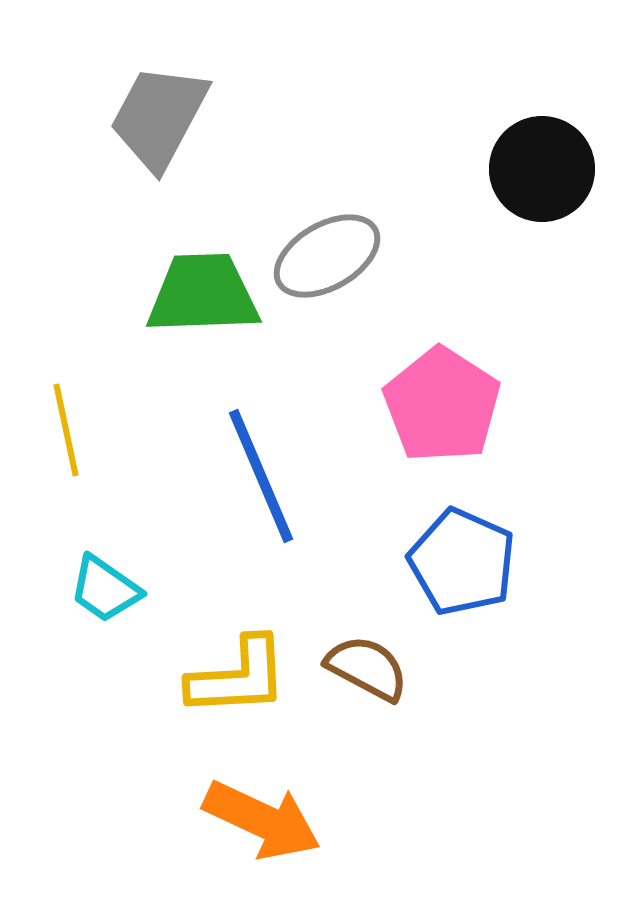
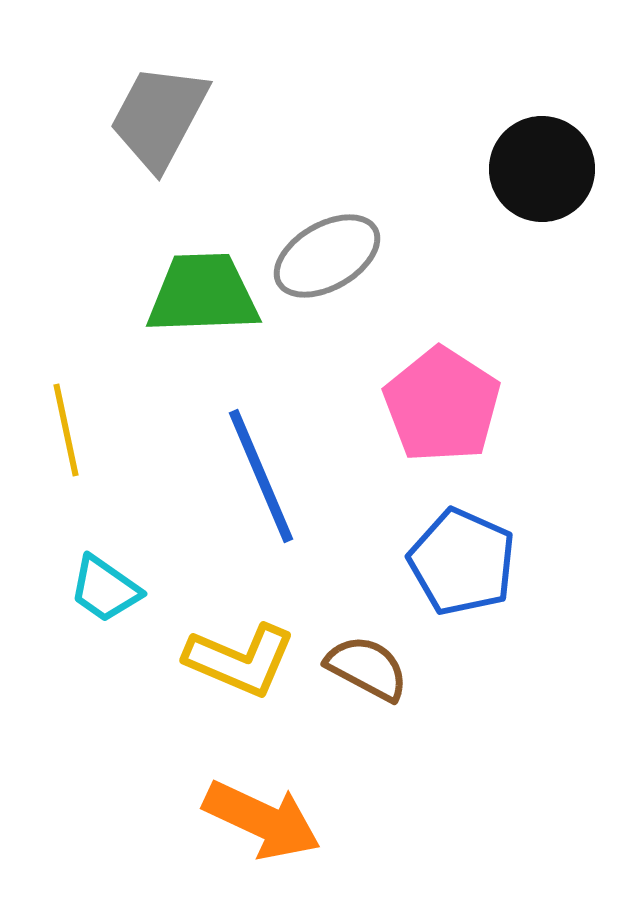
yellow L-shape: moved 2 px right, 17 px up; rotated 26 degrees clockwise
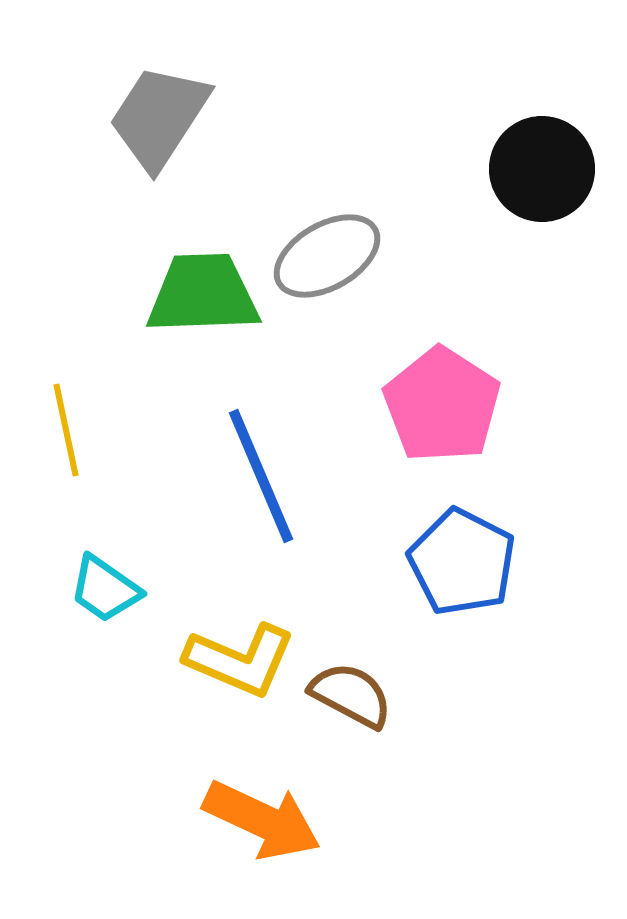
gray trapezoid: rotated 5 degrees clockwise
blue pentagon: rotated 3 degrees clockwise
brown semicircle: moved 16 px left, 27 px down
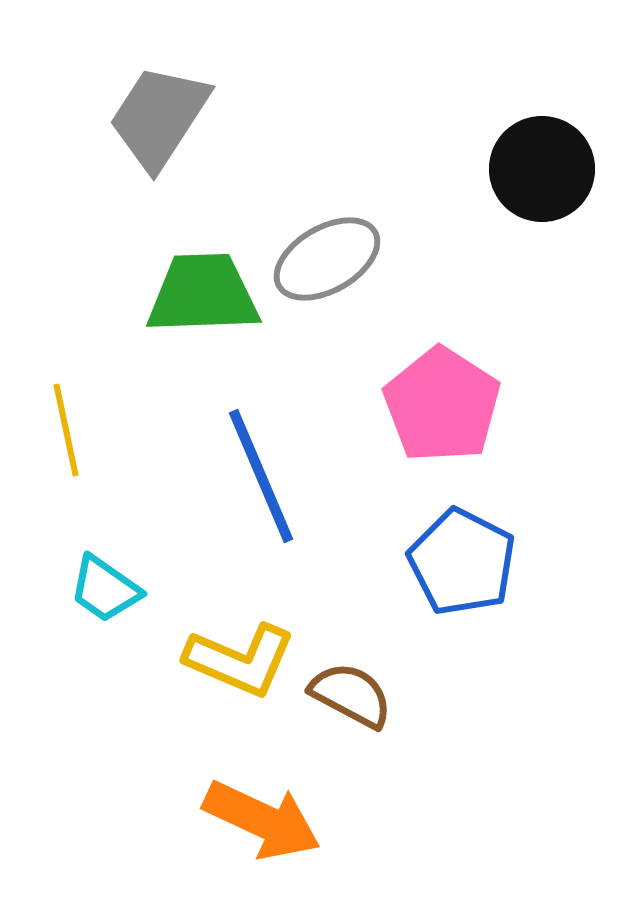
gray ellipse: moved 3 px down
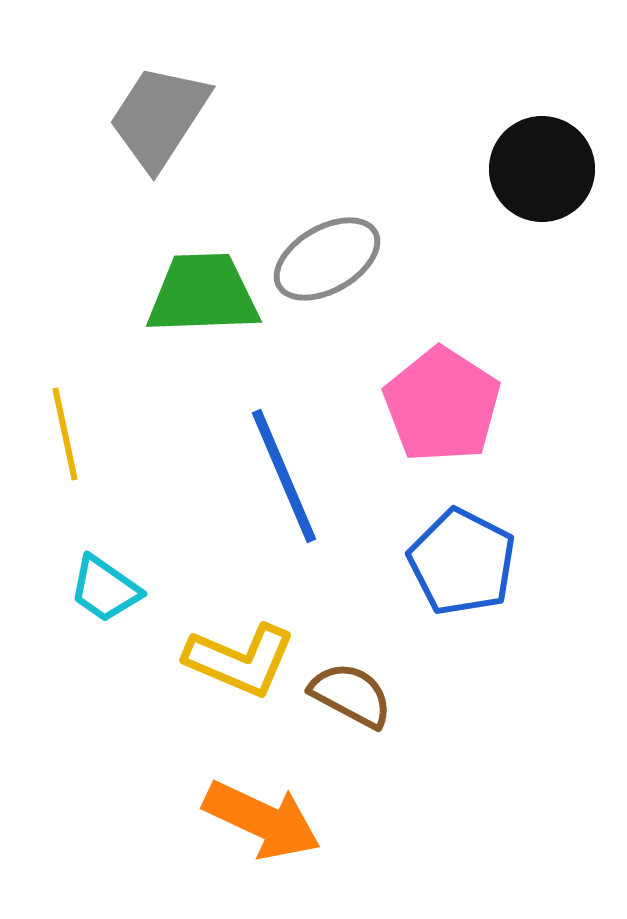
yellow line: moved 1 px left, 4 px down
blue line: moved 23 px right
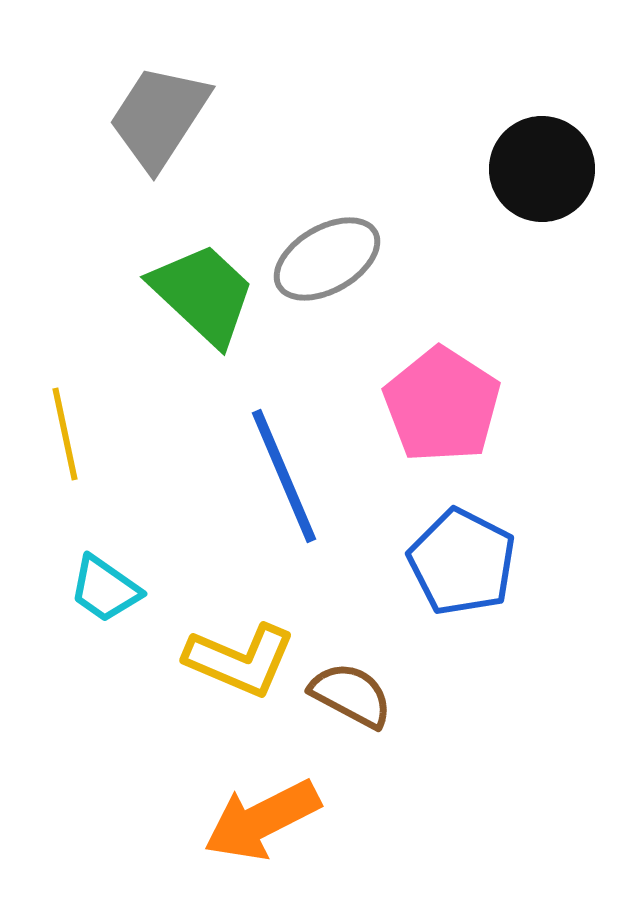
green trapezoid: rotated 45 degrees clockwise
orange arrow: rotated 128 degrees clockwise
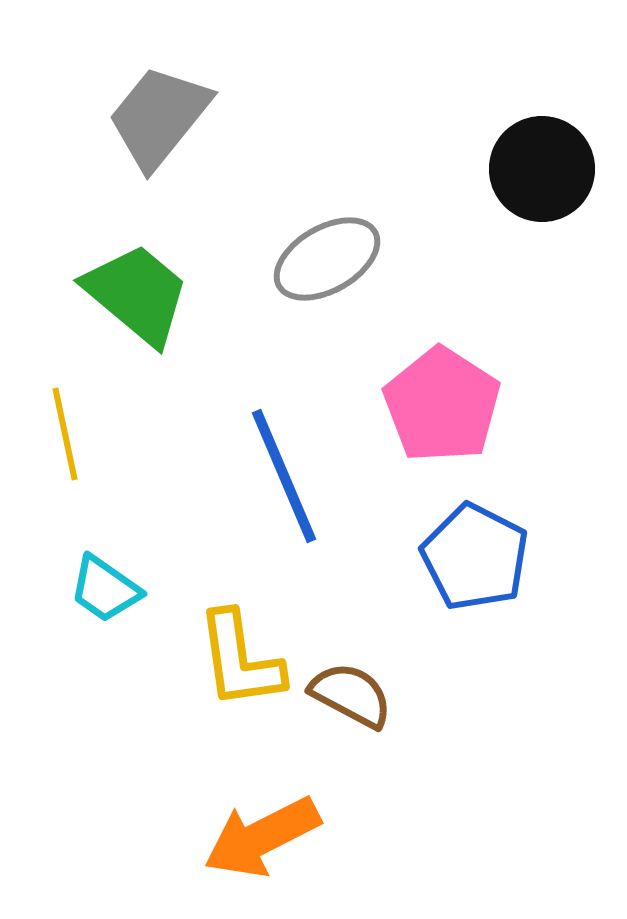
gray trapezoid: rotated 6 degrees clockwise
green trapezoid: moved 66 px left; rotated 3 degrees counterclockwise
blue pentagon: moved 13 px right, 5 px up
yellow L-shape: rotated 59 degrees clockwise
orange arrow: moved 17 px down
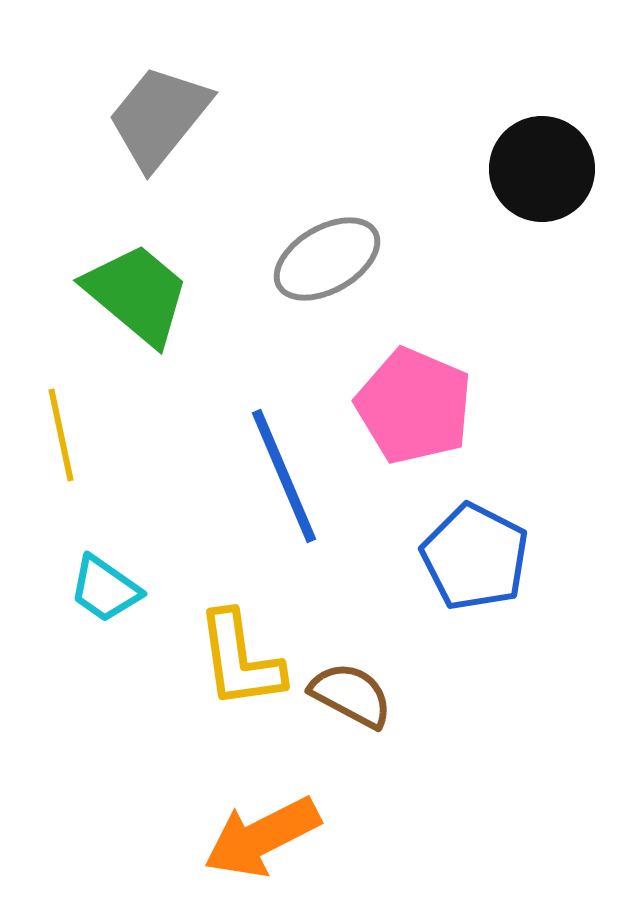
pink pentagon: moved 28 px left, 1 px down; rotated 10 degrees counterclockwise
yellow line: moved 4 px left, 1 px down
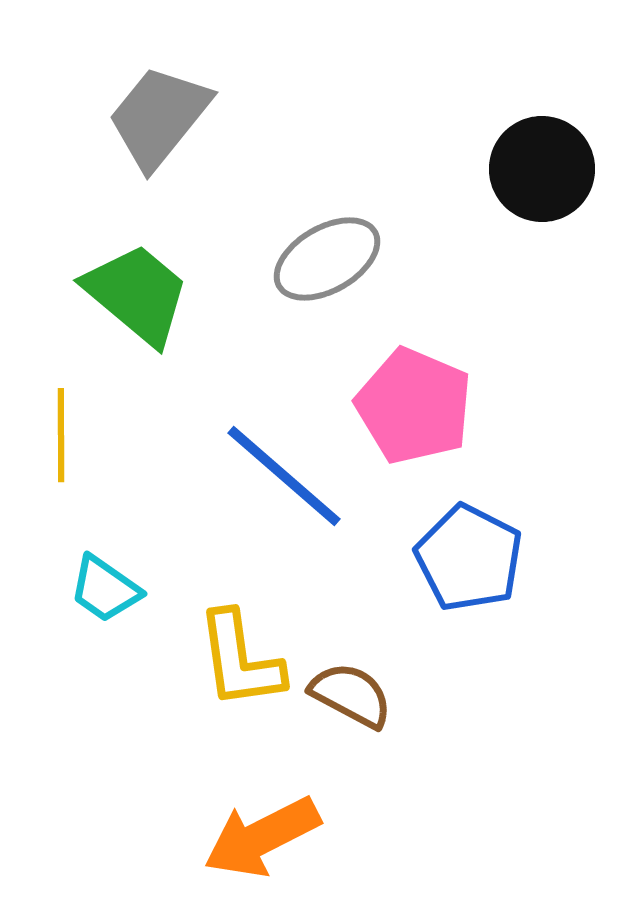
yellow line: rotated 12 degrees clockwise
blue line: rotated 26 degrees counterclockwise
blue pentagon: moved 6 px left, 1 px down
